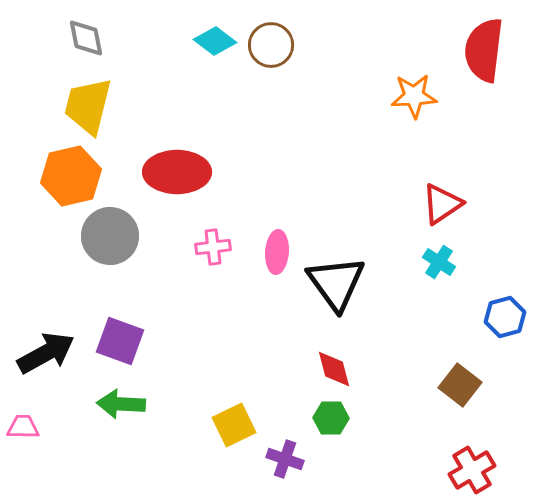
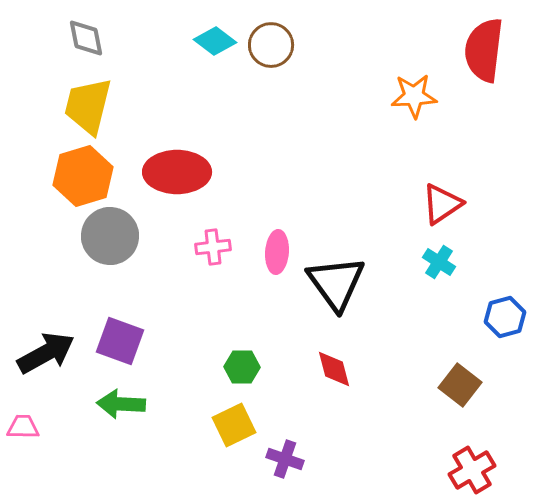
orange hexagon: moved 12 px right; rotated 4 degrees counterclockwise
green hexagon: moved 89 px left, 51 px up
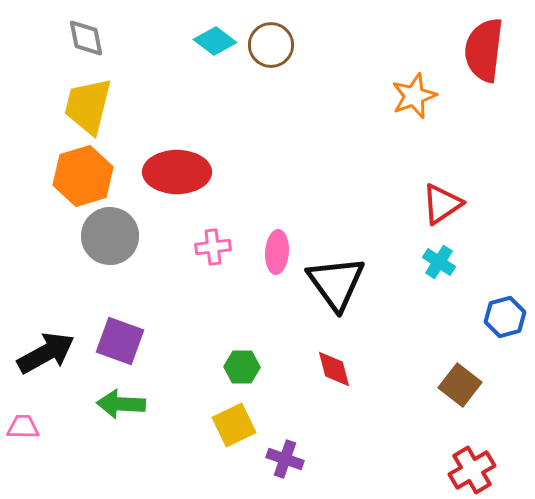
orange star: rotated 18 degrees counterclockwise
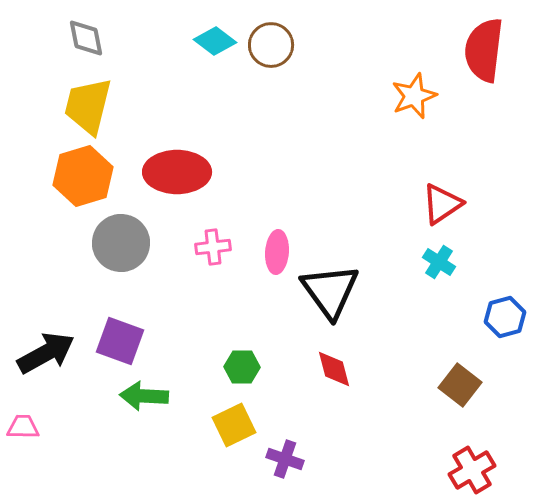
gray circle: moved 11 px right, 7 px down
black triangle: moved 6 px left, 8 px down
green arrow: moved 23 px right, 8 px up
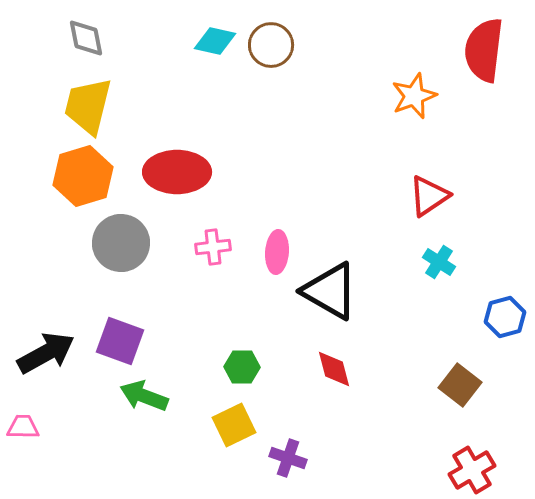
cyan diamond: rotated 24 degrees counterclockwise
red triangle: moved 13 px left, 8 px up
black triangle: rotated 24 degrees counterclockwise
green arrow: rotated 18 degrees clockwise
purple cross: moved 3 px right, 1 px up
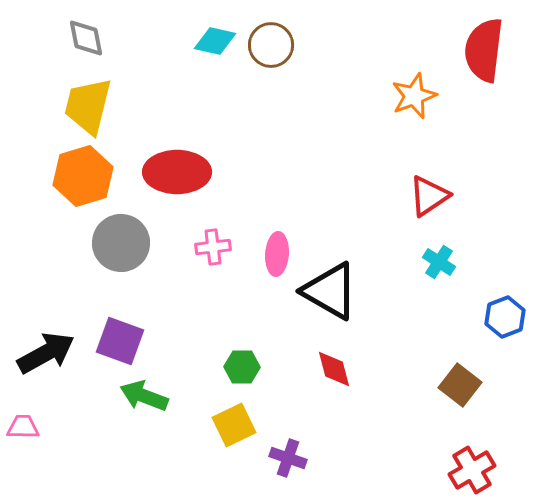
pink ellipse: moved 2 px down
blue hexagon: rotated 6 degrees counterclockwise
